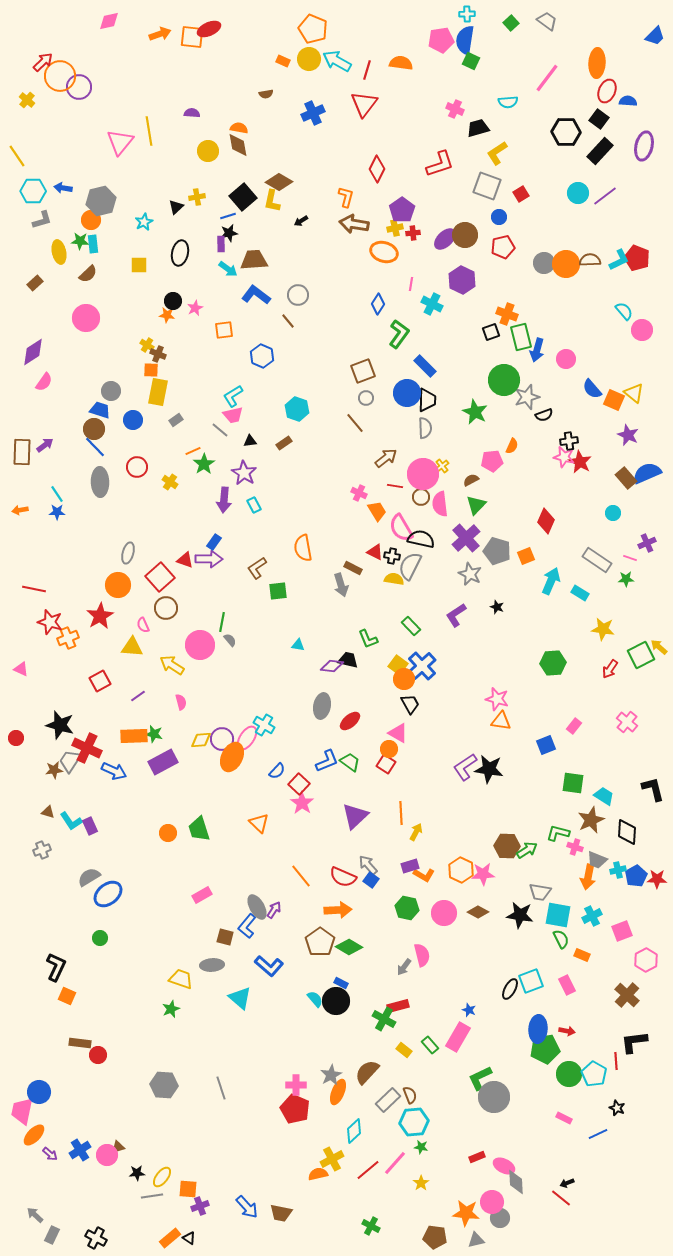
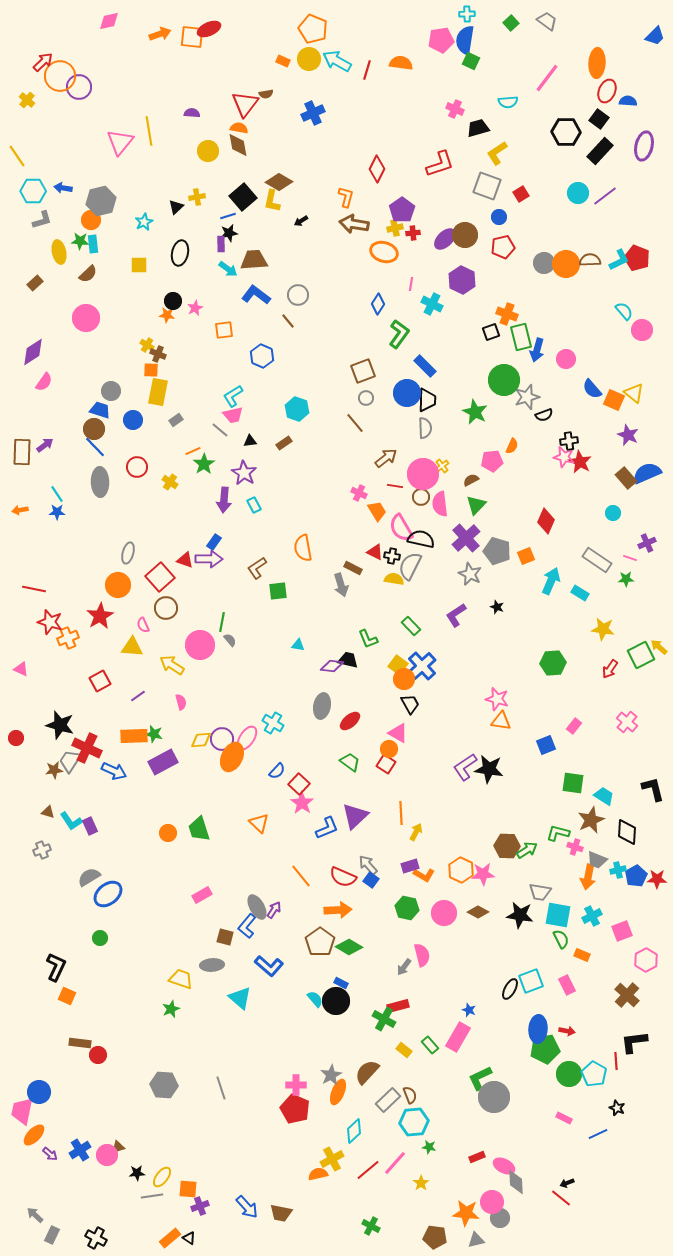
red triangle at (364, 104): moved 119 px left
cyan cross at (264, 725): moved 9 px right, 2 px up
blue L-shape at (327, 761): moved 67 px down
green star at (421, 1147): moved 8 px right
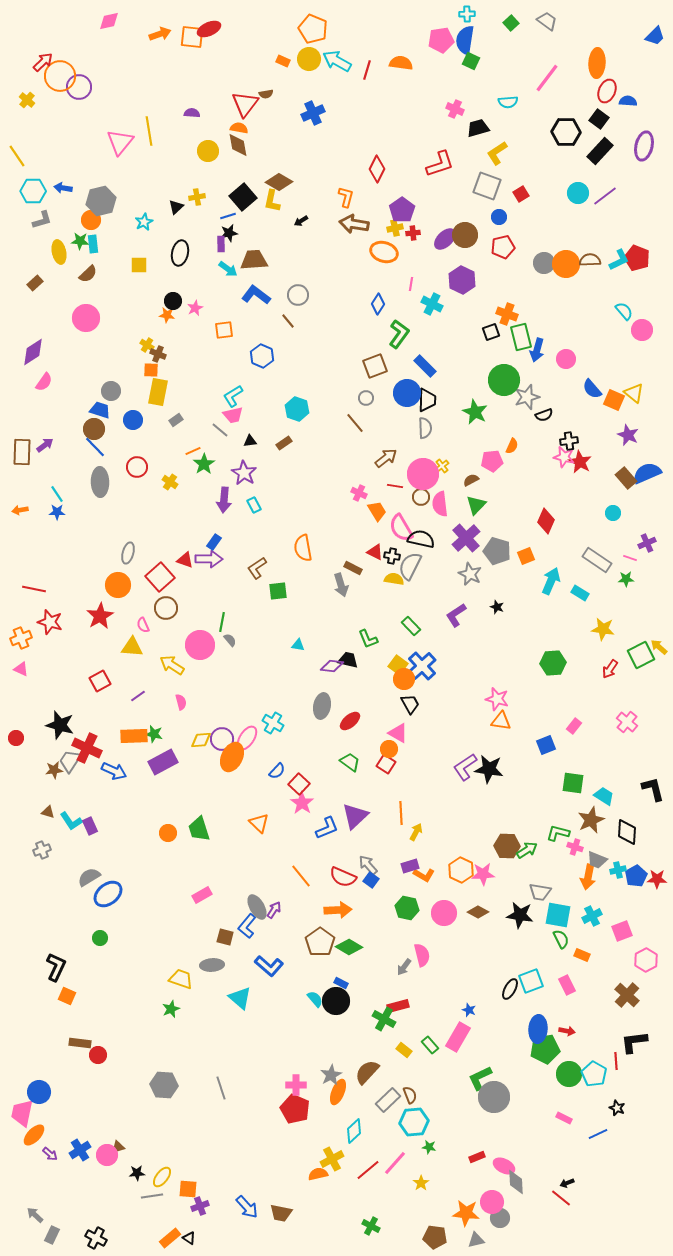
brown square at (363, 371): moved 12 px right, 5 px up
orange cross at (68, 638): moved 47 px left
pink trapezoid at (22, 1111): moved 2 px down
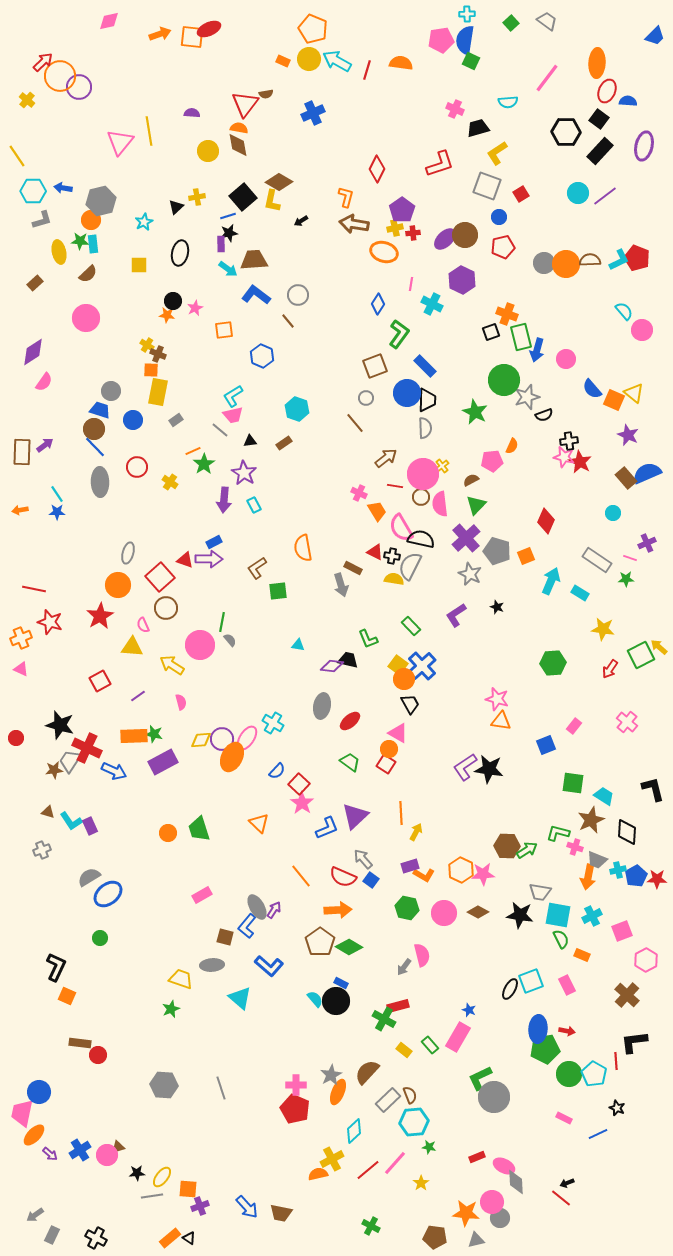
blue rectangle at (214, 542): rotated 28 degrees clockwise
gray arrow at (368, 865): moved 5 px left, 6 px up
gray arrow at (35, 1215): rotated 78 degrees counterclockwise
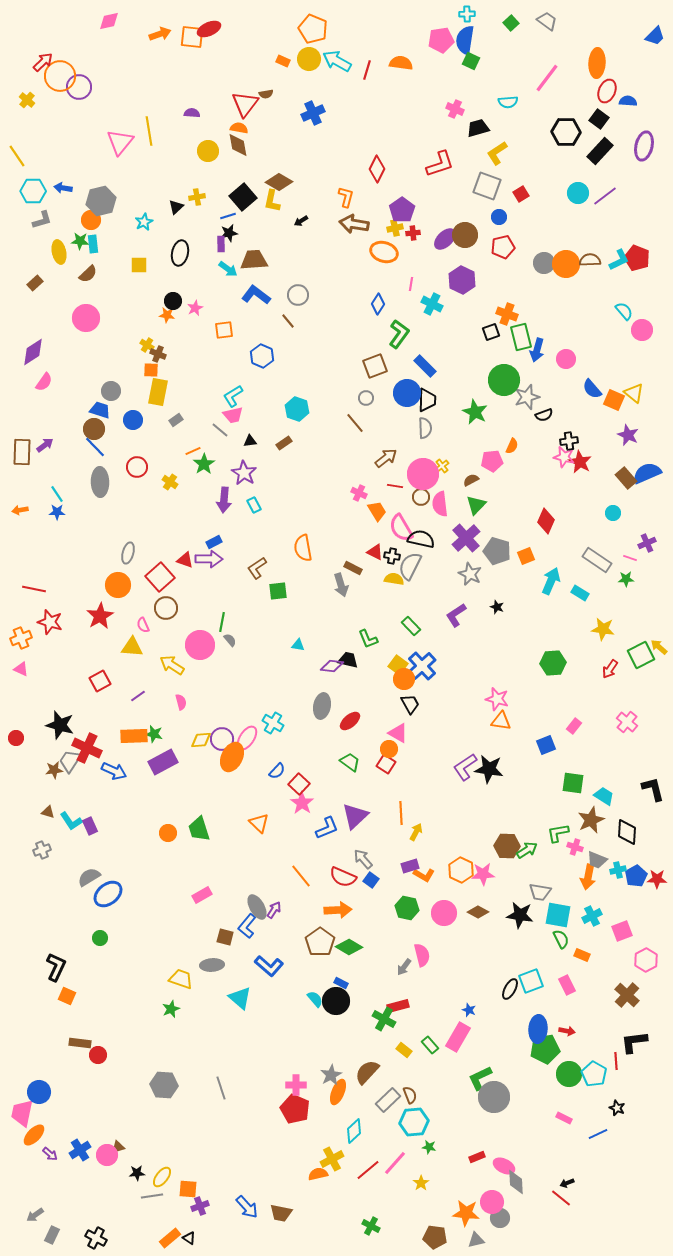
green L-shape at (558, 833): rotated 25 degrees counterclockwise
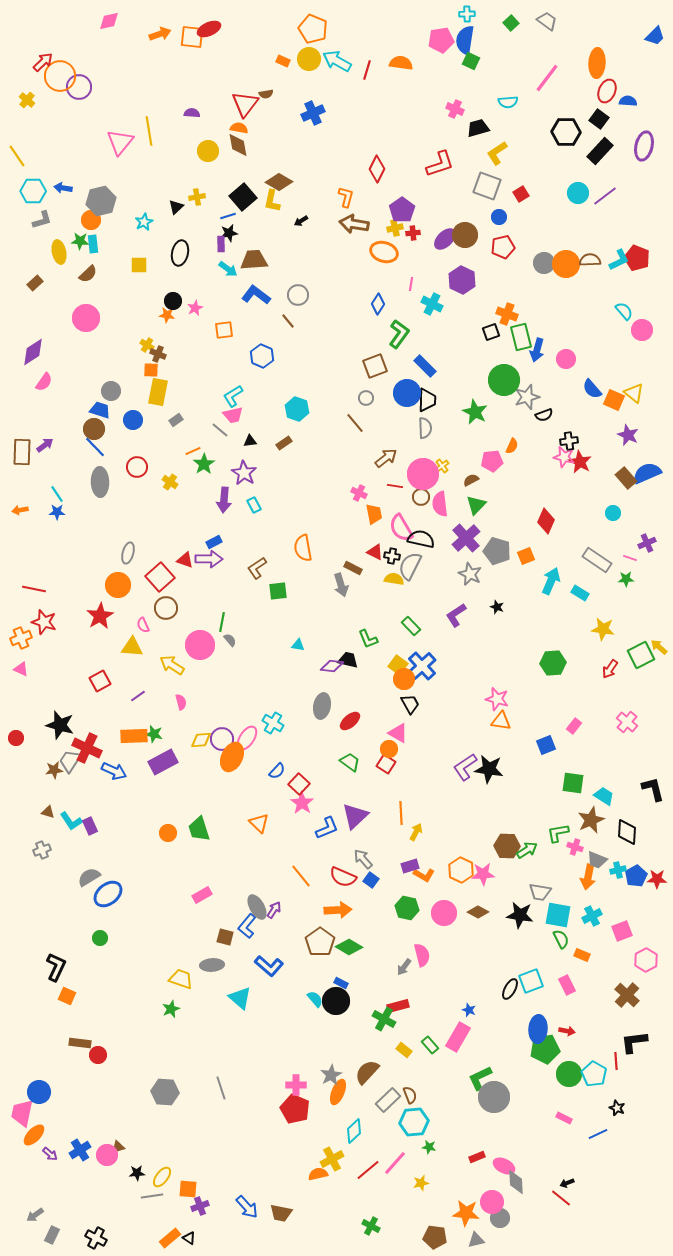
orange trapezoid at (377, 511): moved 3 px left, 3 px down; rotated 20 degrees clockwise
red star at (50, 622): moved 6 px left
gray hexagon at (164, 1085): moved 1 px right, 7 px down
yellow star at (421, 1183): rotated 21 degrees clockwise
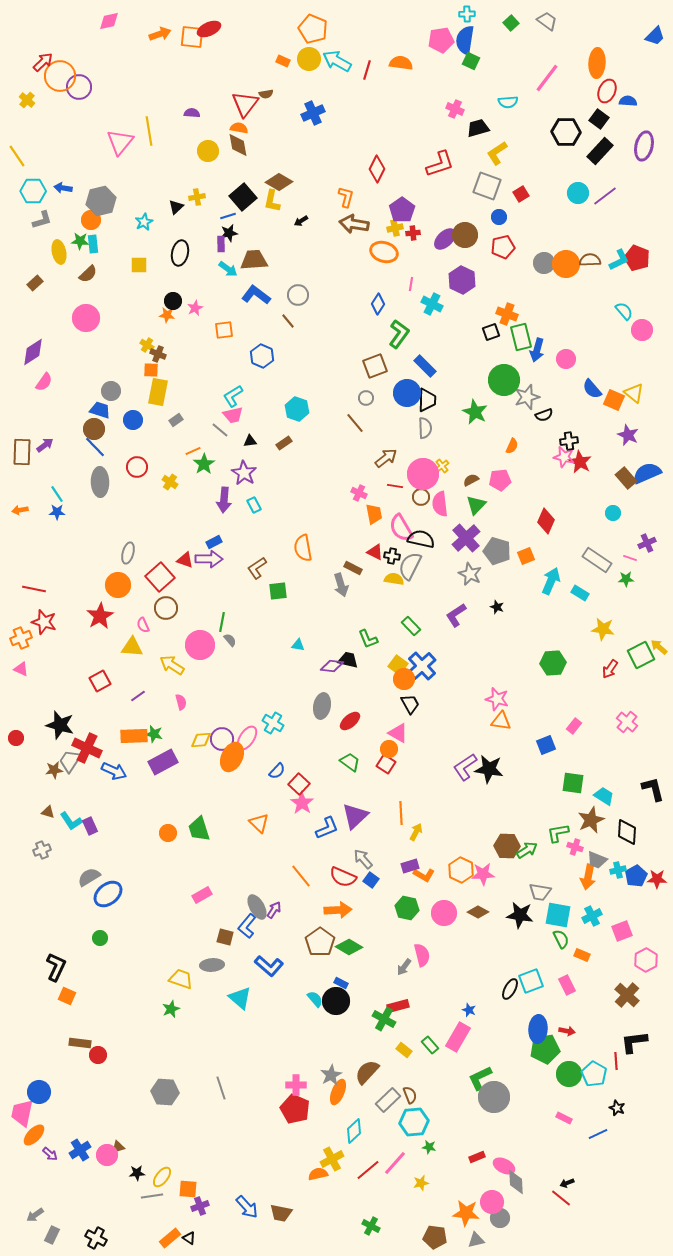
pink pentagon at (492, 461): moved 8 px right, 19 px down
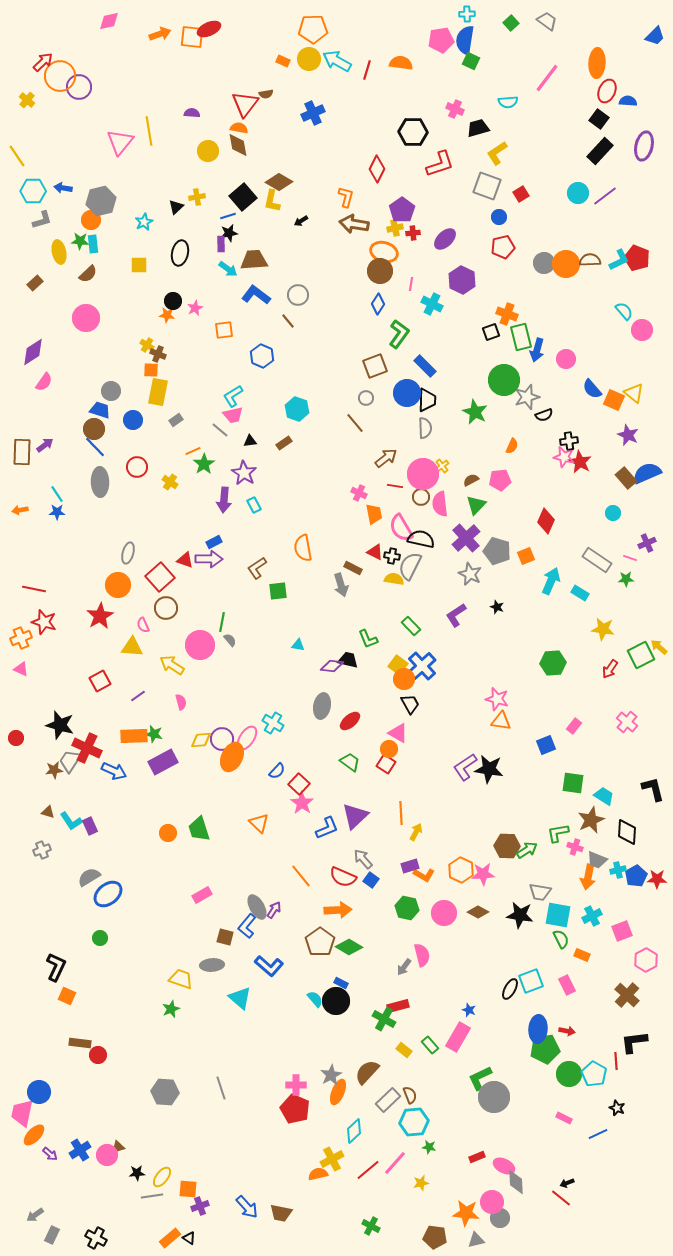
orange pentagon at (313, 29): rotated 24 degrees counterclockwise
black hexagon at (566, 132): moved 153 px left
brown circle at (465, 235): moved 85 px left, 36 px down
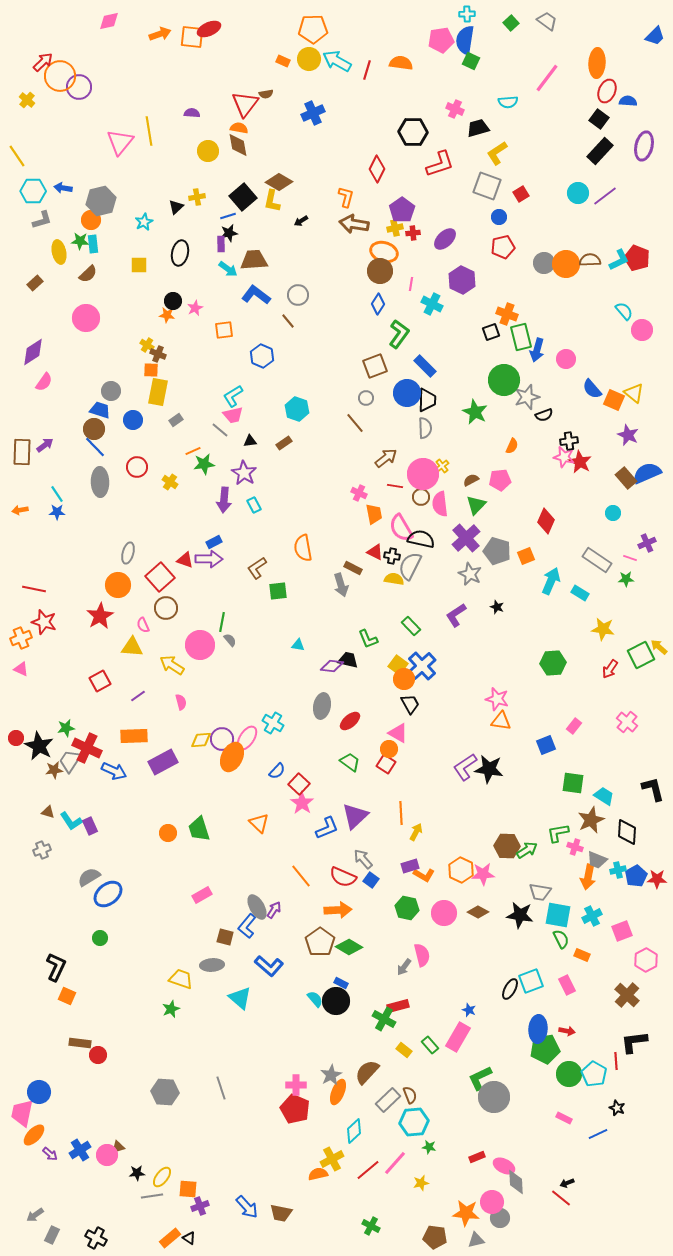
green star at (204, 464): rotated 25 degrees clockwise
black star at (60, 725): moved 21 px left, 21 px down; rotated 12 degrees clockwise
green star at (154, 734): moved 88 px left, 6 px up; rotated 24 degrees counterclockwise
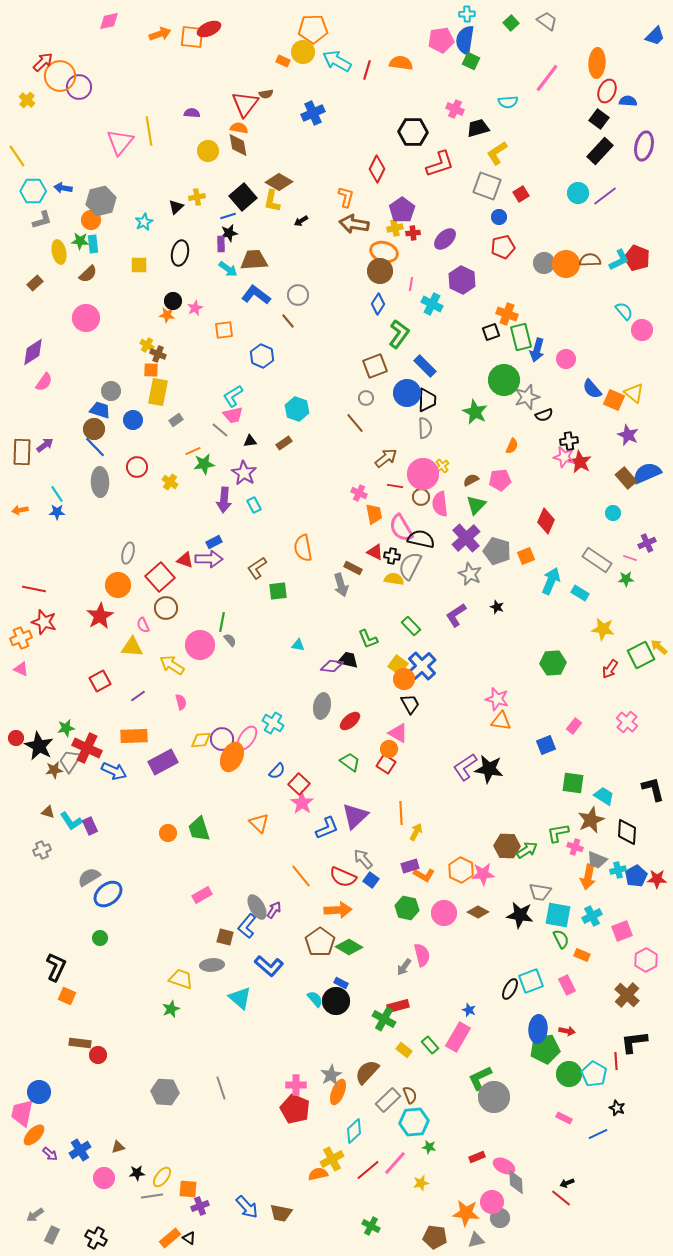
yellow circle at (309, 59): moved 6 px left, 7 px up
pink circle at (107, 1155): moved 3 px left, 23 px down
